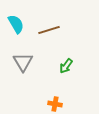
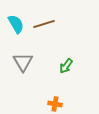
brown line: moved 5 px left, 6 px up
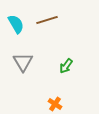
brown line: moved 3 px right, 4 px up
orange cross: rotated 24 degrees clockwise
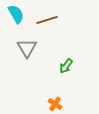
cyan semicircle: moved 10 px up
gray triangle: moved 4 px right, 14 px up
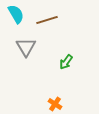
gray triangle: moved 1 px left, 1 px up
green arrow: moved 4 px up
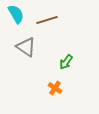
gray triangle: rotated 25 degrees counterclockwise
orange cross: moved 16 px up
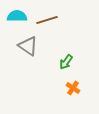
cyan semicircle: moved 1 px right, 2 px down; rotated 60 degrees counterclockwise
gray triangle: moved 2 px right, 1 px up
orange cross: moved 18 px right
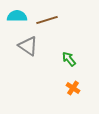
green arrow: moved 3 px right, 3 px up; rotated 105 degrees clockwise
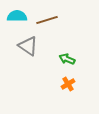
green arrow: moved 2 px left; rotated 28 degrees counterclockwise
orange cross: moved 5 px left, 4 px up; rotated 24 degrees clockwise
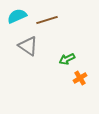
cyan semicircle: rotated 24 degrees counterclockwise
green arrow: rotated 49 degrees counterclockwise
orange cross: moved 12 px right, 6 px up
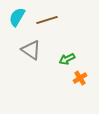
cyan semicircle: moved 1 px down; rotated 36 degrees counterclockwise
gray triangle: moved 3 px right, 4 px down
